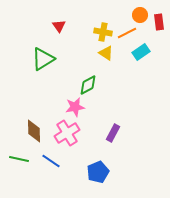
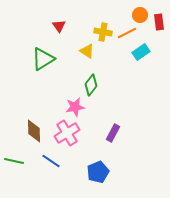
yellow triangle: moved 19 px left, 2 px up
green diamond: moved 3 px right; rotated 25 degrees counterclockwise
green line: moved 5 px left, 2 px down
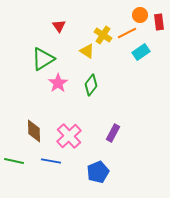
yellow cross: moved 3 px down; rotated 24 degrees clockwise
pink star: moved 17 px left, 24 px up; rotated 24 degrees counterclockwise
pink cross: moved 2 px right, 3 px down; rotated 10 degrees counterclockwise
blue line: rotated 24 degrees counterclockwise
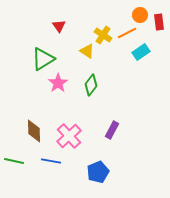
purple rectangle: moved 1 px left, 3 px up
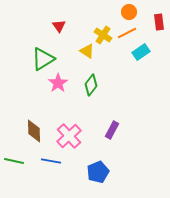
orange circle: moved 11 px left, 3 px up
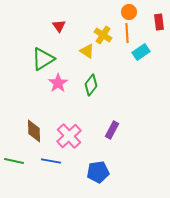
orange line: rotated 66 degrees counterclockwise
blue pentagon: rotated 15 degrees clockwise
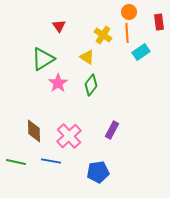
yellow triangle: moved 6 px down
green line: moved 2 px right, 1 px down
